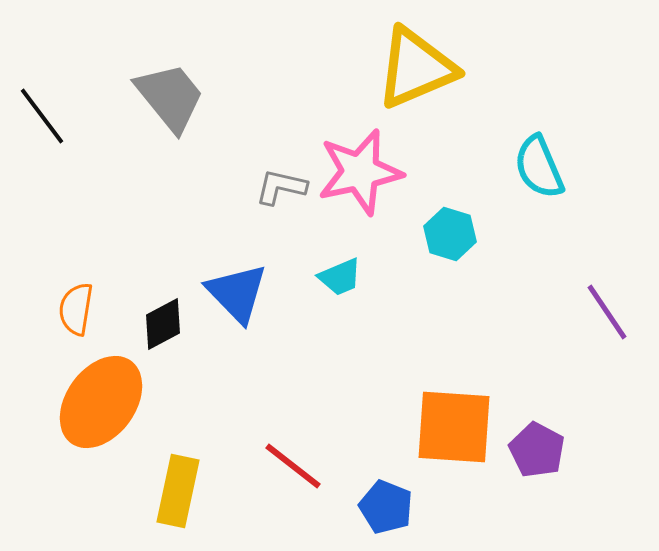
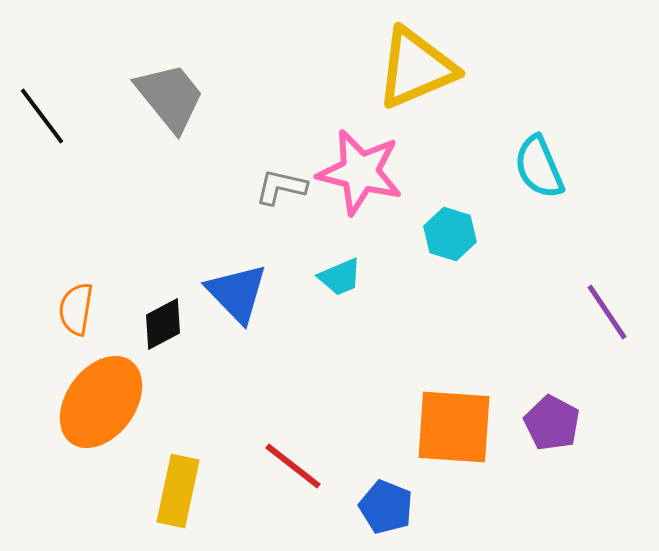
pink star: rotated 26 degrees clockwise
purple pentagon: moved 15 px right, 27 px up
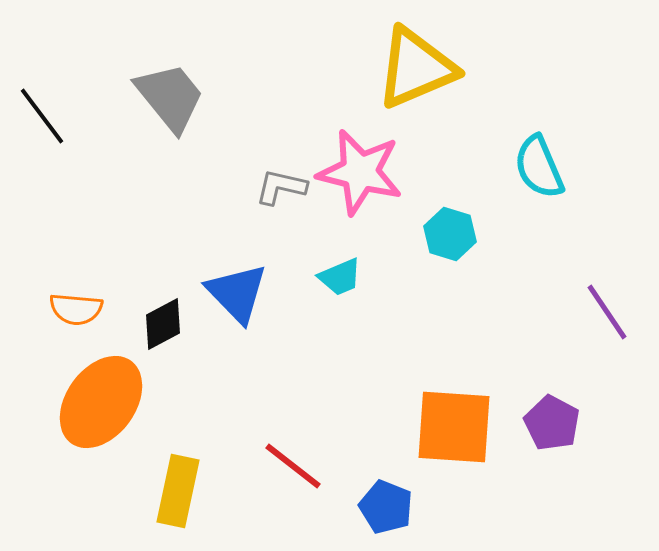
orange semicircle: rotated 94 degrees counterclockwise
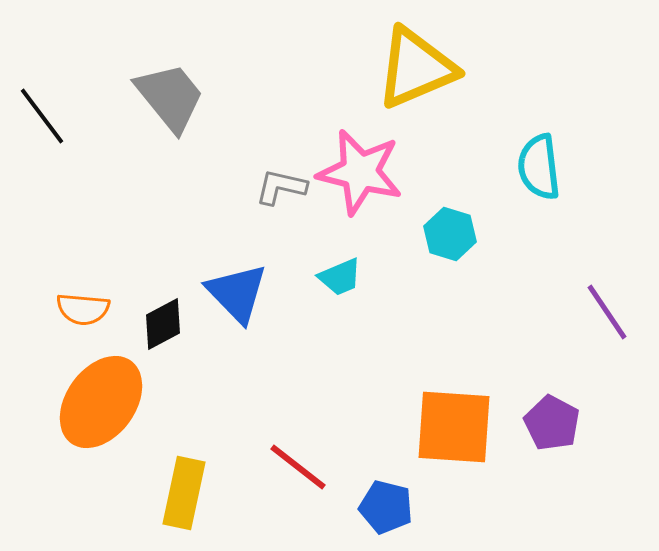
cyan semicircle: rotated 16 degrees clockwise
orange semicircle: moved 7 px right
red line: moved 5 px right, 1 px down
yellow rectangle: moved 6 px right, 2 px down
blue pentagon: rotated 8 degrees counterclockwise
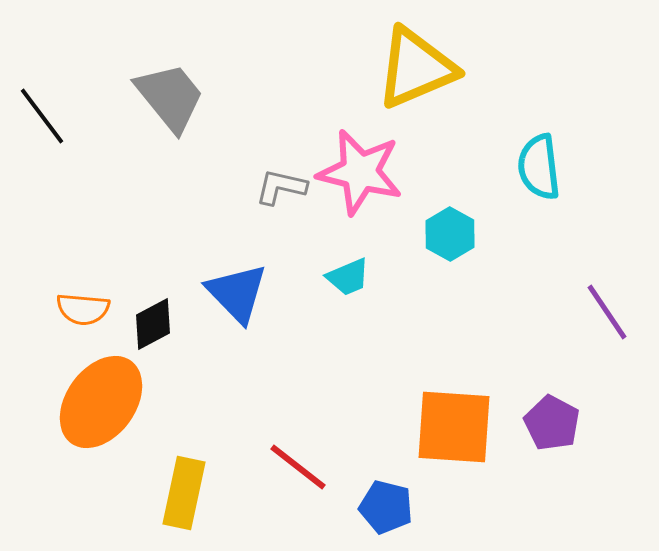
cyan hexagon: rotated 12 degrees clockwise
cyan trapezoid: moved 8 px right
black diamond: moved 10 px left
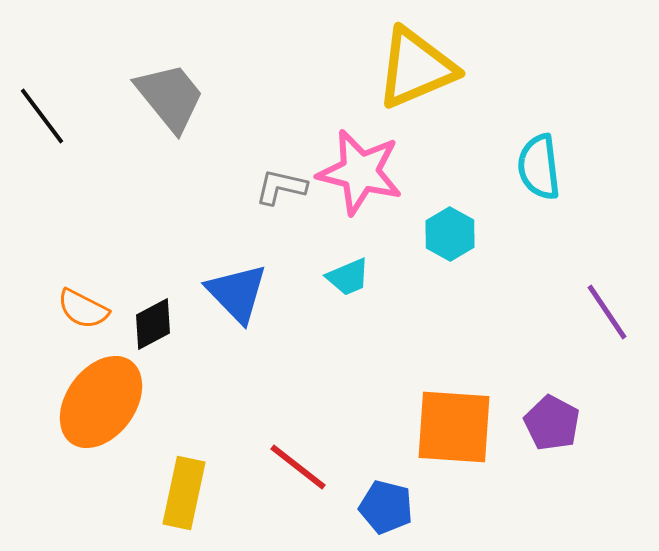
orange semicircle: rotated 22 degrees clockwise
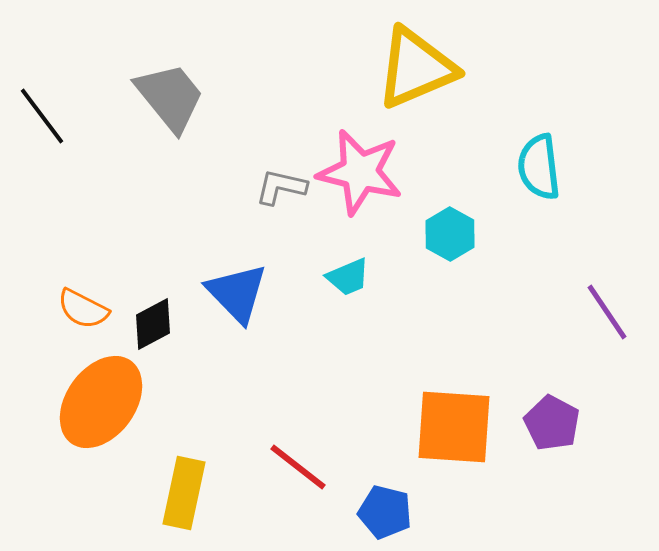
blue pentagon: moved 1 px left, 5 px down
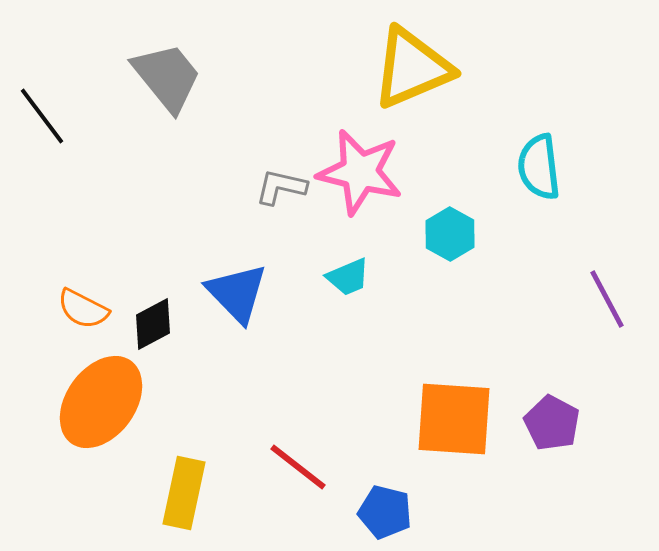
yellow triangle: moved 4 px left
gray trapezoid: moved 3 px left, 20 px up
purple line: moved 13 px up; rotated 6 degrees clockwise
orange square: moved 8 px up
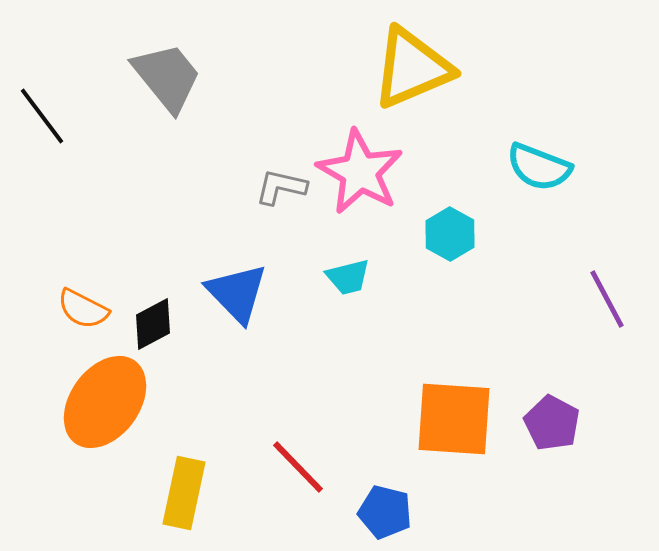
cyan semicircle: rotated 62 degrees counterclockwise
pink star: rotated 16 degrees clockwise
cyan trapezoid: rotated 9 degrees clockwise
orange ellipse: moved 4 px right
red line: rotated 8 degrees clockwise
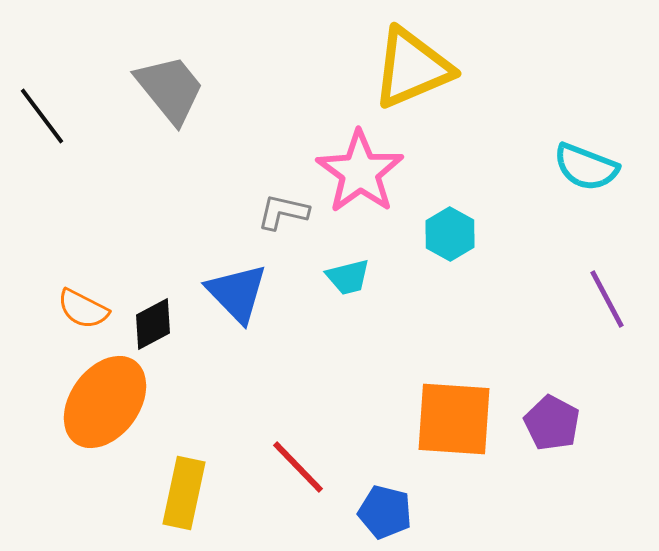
gray trapezoid: moved 3 px right, 12 px down
cyan semicircle: moved 47 px right
pink star: rotated 6 degrees clockwise
gray L-shape: moved 2 px right, 25 px down
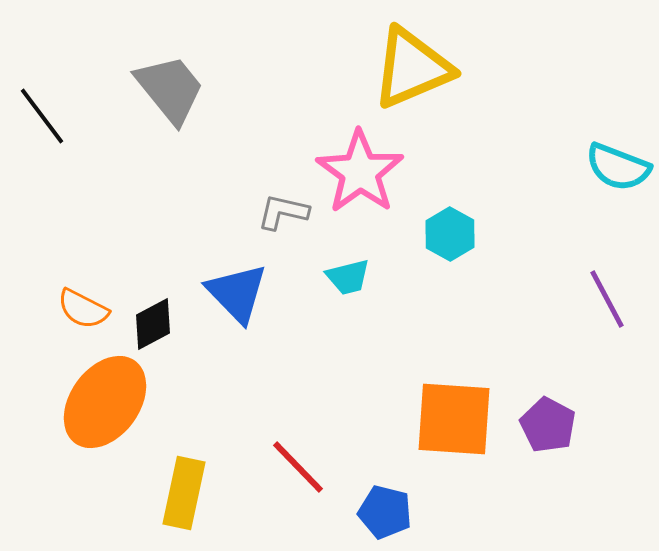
cyan semicircle: moved 32 px right
purple pentagon: moved 4 px left, 2 px down
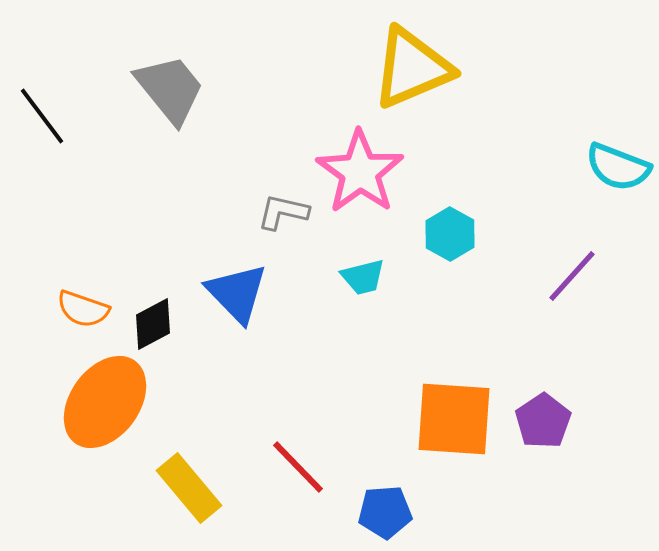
cyan trapezoid: moved 15 px right
purple line: moved 35 px left, 23 px up; rotated 70 degrees clockwise
orange semicircle: rotated 8 degrees counterclockwise
purple pentagon: moved 5 px left, 4 px up; rotated 10 degrees clockwise
yellow rectangle: moved 5 px right, 5 px up; rotated 52 degrees counterclockwise
blue pentagon: rotated 18 degrees counterclockwise
